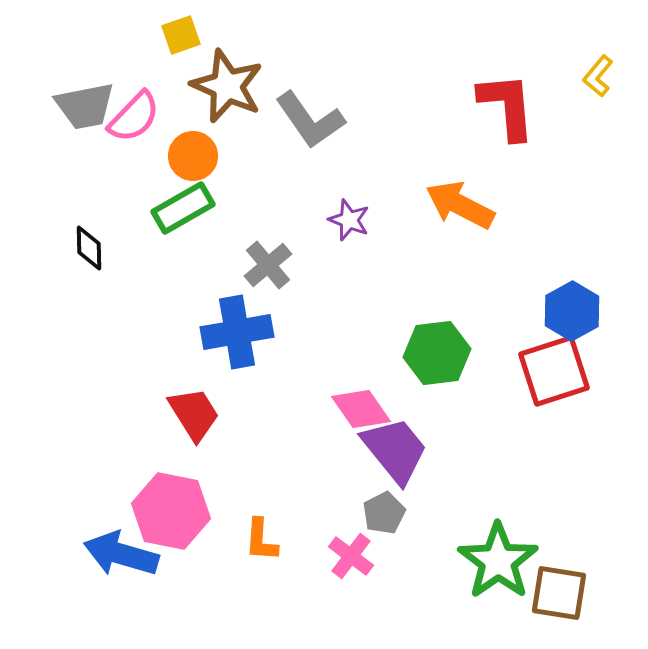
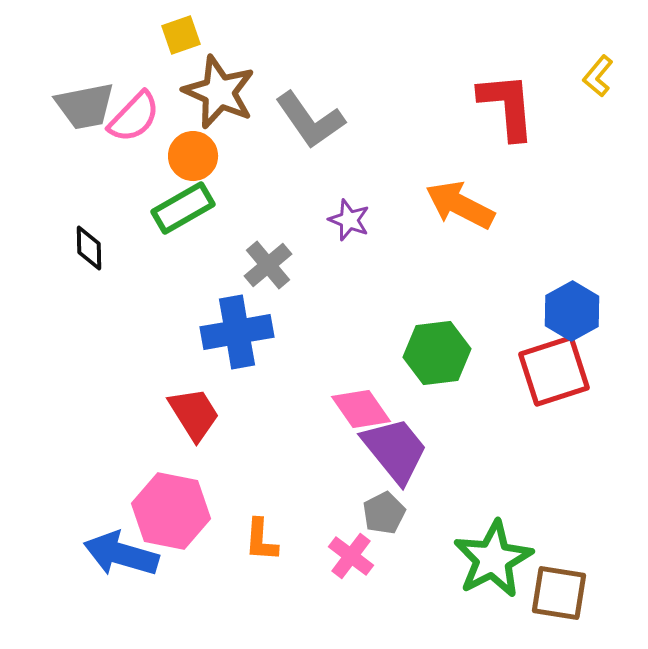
brown star: moved 8 px left, 6 px down
green star: moved 5 px left, 2 px up; rotated 8 degrees clockwise
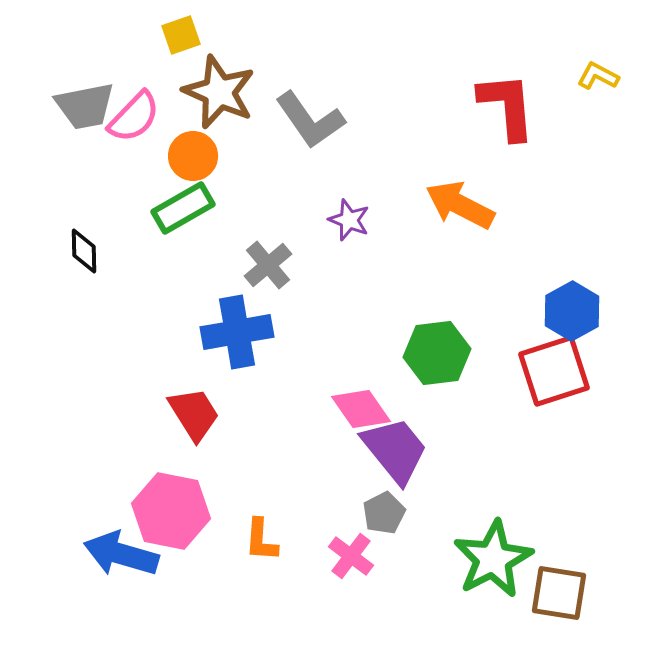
yellow L-shape: rotated 78 degrees clockwise
black diamond: moved 5 px left, 3 px down
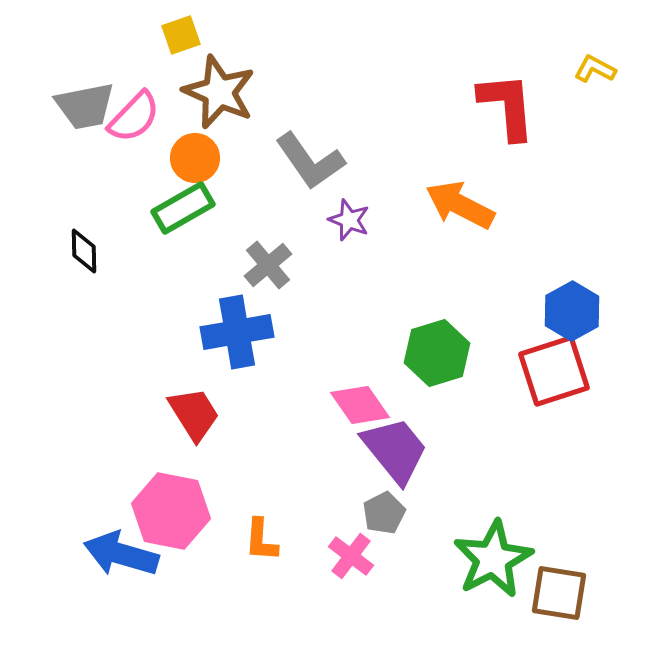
yellow L-shape: moved 3 px left, 7 px up
gray L-shape: moved 41 px down
orange circle: moved 2 px right, 2 px down
green hexagon: rotated 10 degrees counterclockwise
pink diamond: moved 1 px left, 4 px up
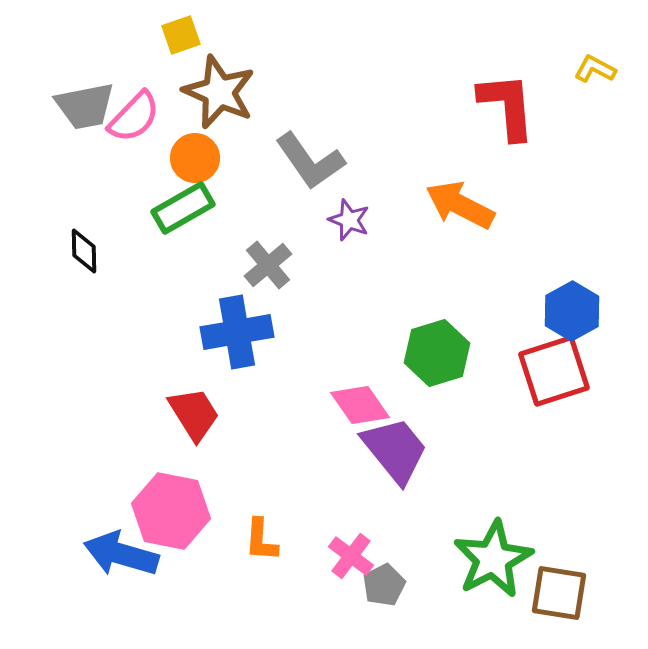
gray pentagon: moved 72 px down
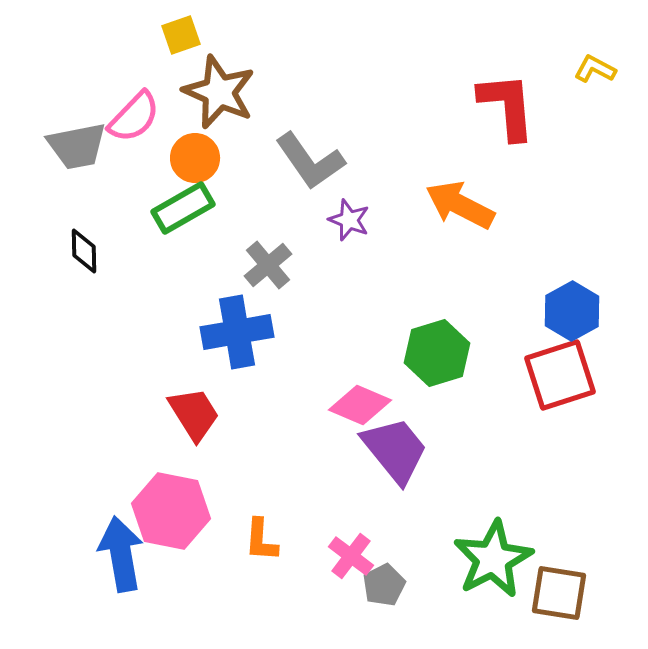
gray trapezoid: moved 8 px left, 40 px down
red square: moved 6 px right, 4 px down
pink diamond: rotated 32 degrees counterclockwise
blue arrow: rotated 64 degrees clockwise
